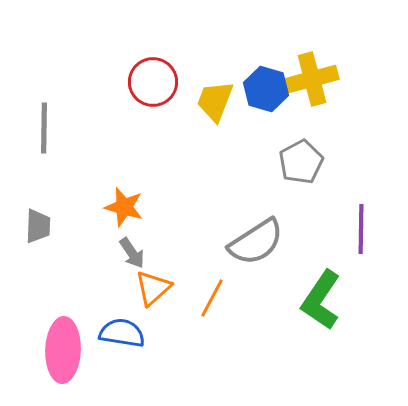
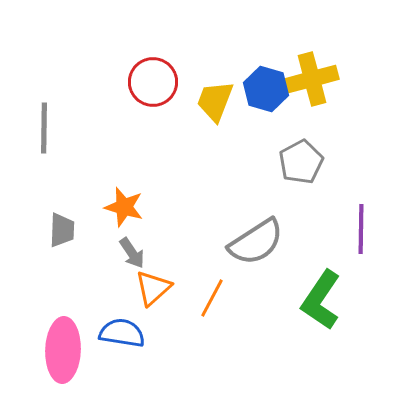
gray trapezoid: moved 24 px right, 4 px down
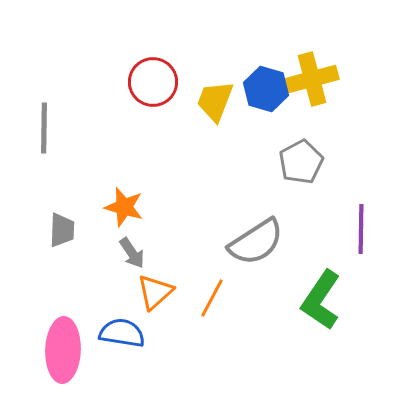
orange triangle: moved 2 px right, 4 px down
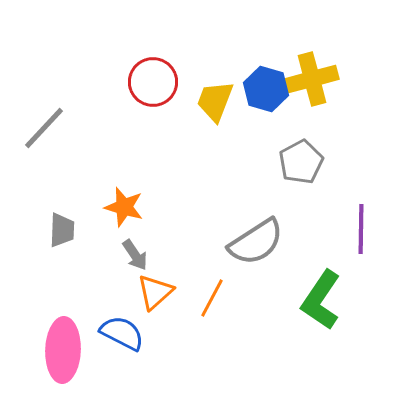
gray line: rotated 42 degrees clockwise
gray arrow: moved 3 px right, 2 px down
blue semicircle: rotated 18 degrees clockwise
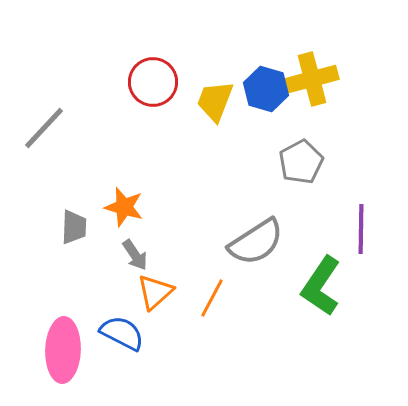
gray trapezoid: moved 12 px right, 3 px up
green L-shape: moved 14 px up
